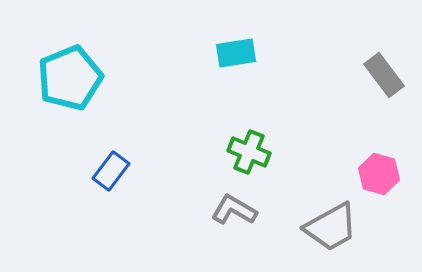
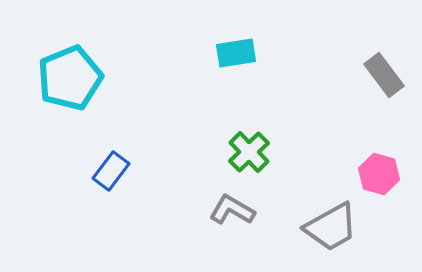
green cross: rotated 24 degrees clockwise
gray L-shape: moved 2 px left
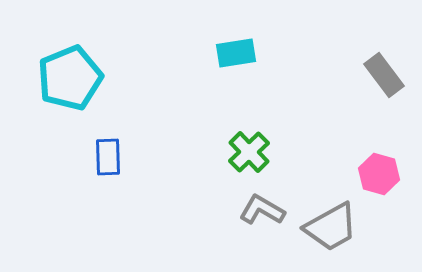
blue rectangle: moved 3 px left, 14 px up; rotated 39 degrees counterclockwise
gray L-shape: moved 30 px right
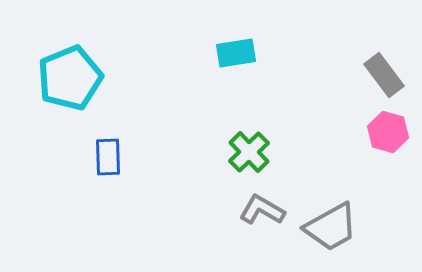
pink hexagon: moved 9 px right, 42 px up
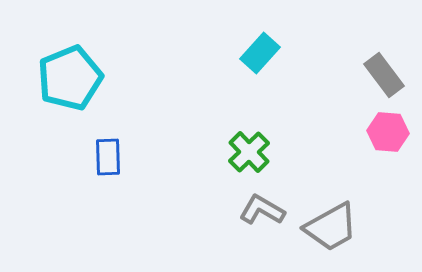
cyan rectangle: moved 24 px right; rotated 39 degrees counterclockwise
pink hexagon: rotated 12 degrees counterclockwise
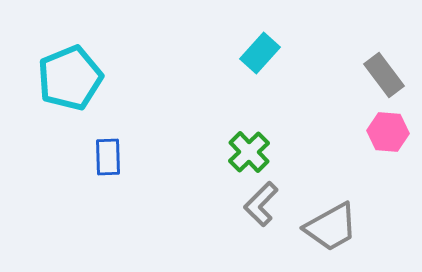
gray L-shape: moved 1 px left, 6 px up; rotated 75 degrees counterclockwise
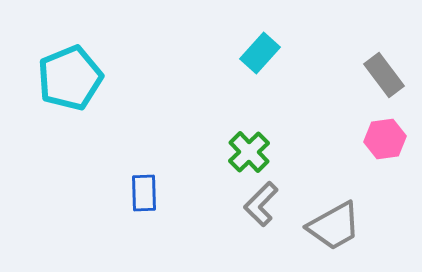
pink hexagon: moved 3 px left, 7 px down; rotated 12 degrees counterclockwise
blue rectangle: moved 36 px right, 36 px down
gray trapezoid: moved 3 px right, 1 px up
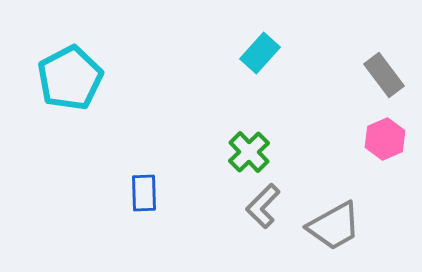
cyan pentagon: rotated 6 degrees counterclockwise
pink hexagon: rotated 15 degrees counterclockwise
gray L-shape: moved 2 px right, 2 px down
